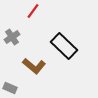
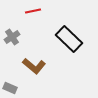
red line: rotated 42 degrees clockwise
black rectangle: moved 5 px right, 7 px up
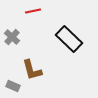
gray cross: rotated 14 degrees counterclockwise
brown L-shape: moved 2 px left, 4 px down; rotated 35 degrees clockwise
gray rectangle: moved 3 px right, 2 px up
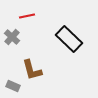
red line: moved 6 px left, 5 px down
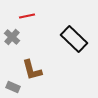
black rectangle: moved 5 px right
gray rectangle: moved 1 px down
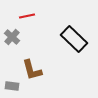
gray rectangle: moved 1 px left, 1 px up; rotated 16 degrees counterclockwise
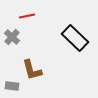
black rectangle: moved 1 px right, 1 px up
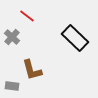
red line: rotated 49 degrees clockwise
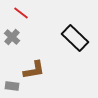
red line: moved 6 px left, 3 px up
brown L-shape: moved 2 px right; rotated 85 degrees counterclockwise
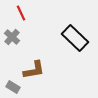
red line: rotated 28 degrees clockwise
gray rectangle: moved 1 px right, 1 px down; rotated 24 degrees clockwise
